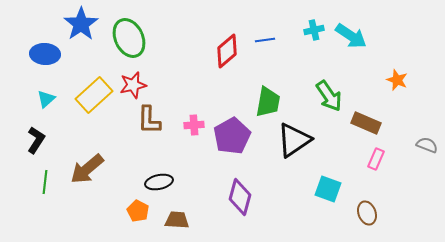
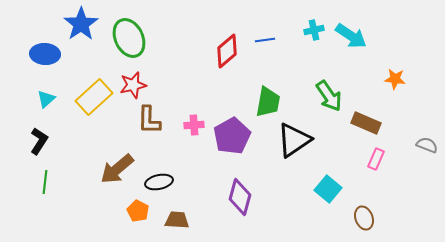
orange star: moved 2 px left, 1 px up; rotated 15 degrees counterclockwise
yellow rectangle: moved 2 px down
black L-shape: moved 3 px right, 1 px down
brown arrow: moved 30 px right
cyan square: rotated 20 degrees clockwise
brown ellipse: moved 3 px left, 5 px down
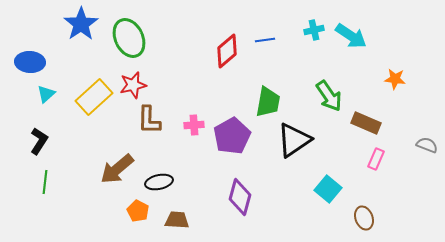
blue ellipse: moved 15 px left, 8 px down
cyan triangle: moved 5 px up
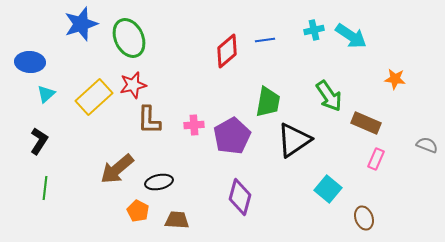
blue star: rotated 16 degrees clockwise
green line: moved 6 px down
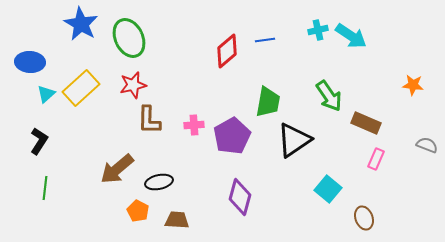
blue star: rotated 24 degrees counterclockwise
cyan cross: moved 4 px right
orange star: moved 18 px right, 6 px down
yellow rectangle: moved 13 px left, 9 px up
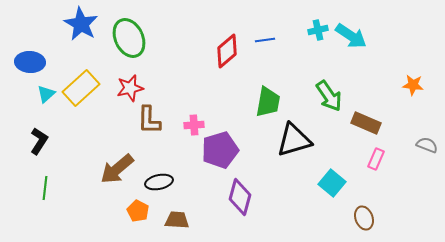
red star: moved 3 px left, 3 px down
purple pentagon: moved 12 px left, 14 px down; rotated 12 degrees clockwise
black triangle: rotated 18 degrees clockwise
cyan square: moved 4 px right, 6 px up
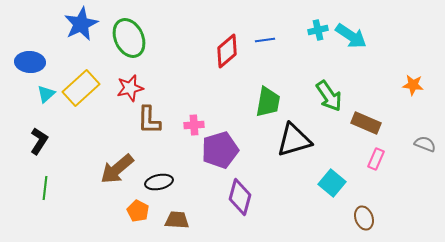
blue star: rotated 16 degrees clockwise
gray semicircle: moved 2 px left, 1 px up
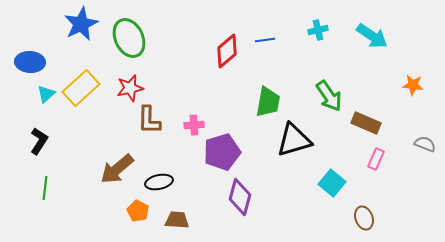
cyan arrow: moved 21 px right
purple pentagon: moved 2 px right, 2 px down
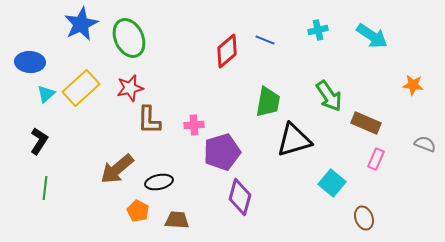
blue line: rotated 30 degrees clockwise
